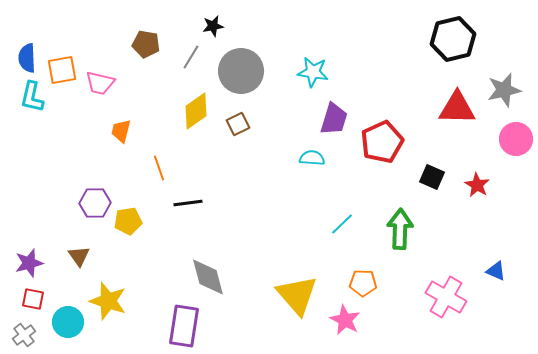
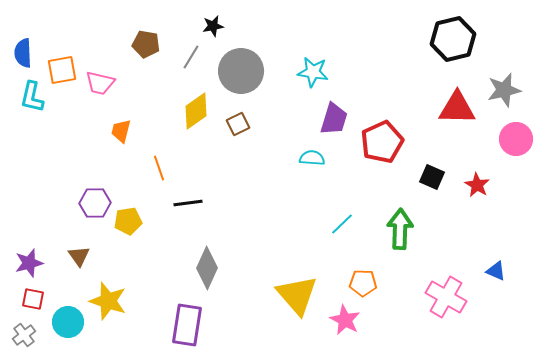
blue semicircle: moved 4 px left, 5 px up
gray diamond: moved 1 px left, 9 px up; rotated 39 degrees clockwise
purple rectangle: moved 3 px right, 1 px up
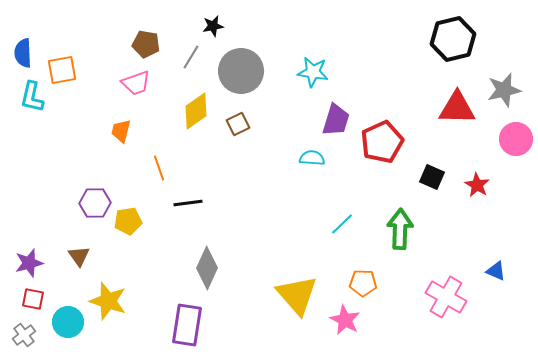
pink trapezoid: moved 36 px right; rotated 32 degrees counterclockwise
purple trapezoid: moved 2 px right, 1 px down
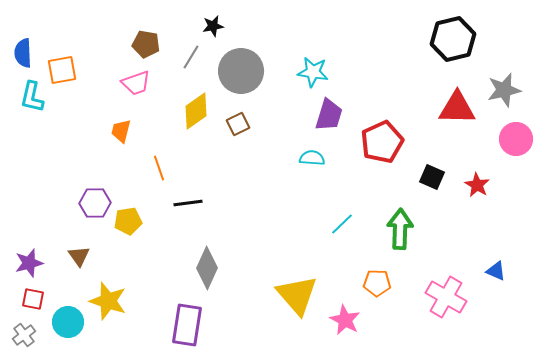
purple trapezoid: moved 7 px left, 5 px up
orange pentagon: moved 14 px right
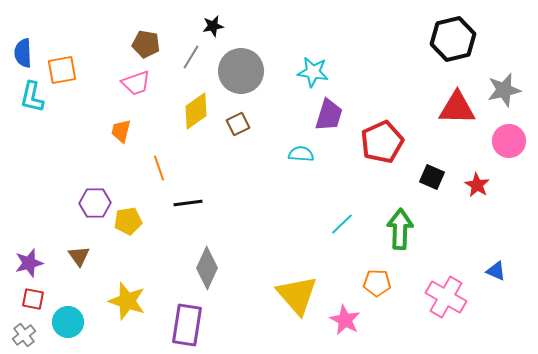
pink circle: moved 7 px left, 2 px down
cyan semicircle: moved 11 px left, 4 px up
yellow star: moved 19 px right
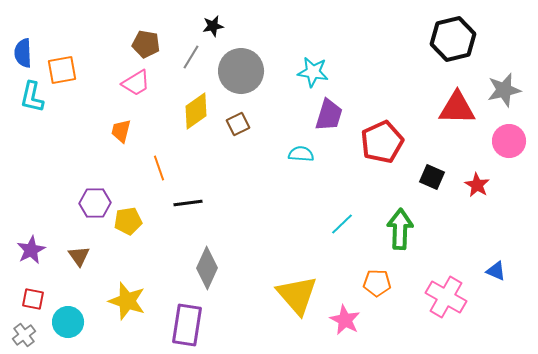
pink trapezoid: rotated 12 degrees counterclockwise
purple star: moved 2 px right, 13 px up; rotated 12 degrees counterclockwise
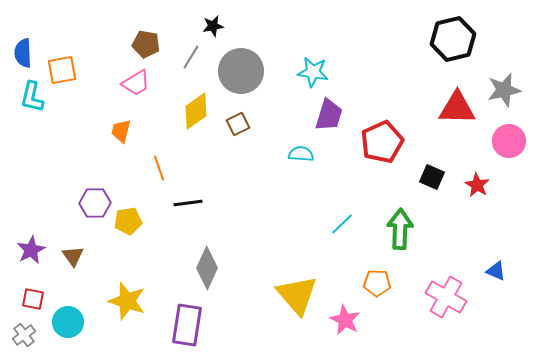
brown triangle: moved 6 px left
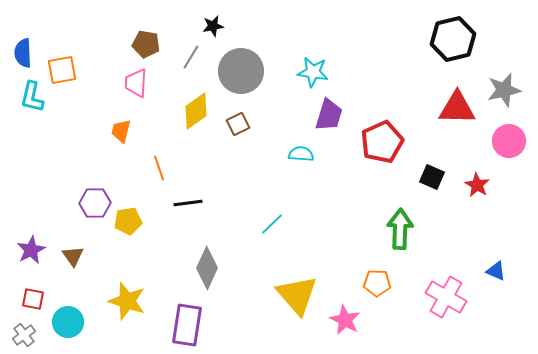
pink trapezoid: rotated 124 degrees clockwise
cyan line: moved 70 px left
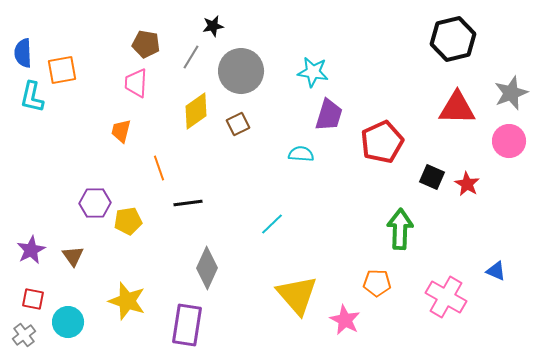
gray star: moved 7 px right, 3 px down; rotated 8 degrees counterclockwise
red star: moved 10 px left, 1 px up
